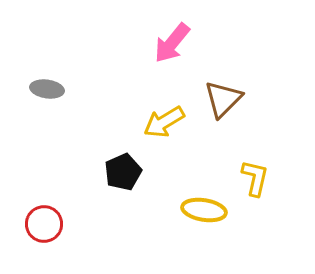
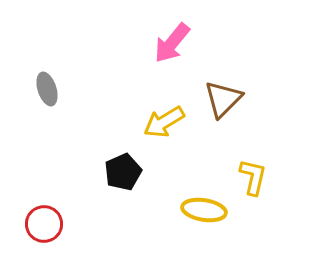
gray ellipse: rotated 64 degrees clockwise
yellow L-shape: moved 2 px left, 1 px up
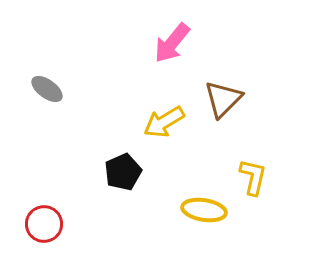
gray ellipse: rotated 36 degrees counterclockwise
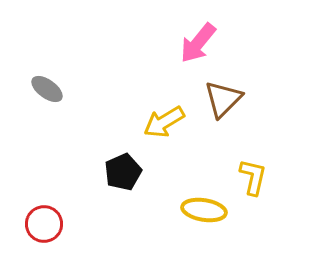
pink arrow: moved 26 px right
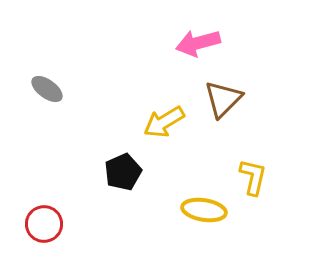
pink arrow: rotated 36 degrees clockwise
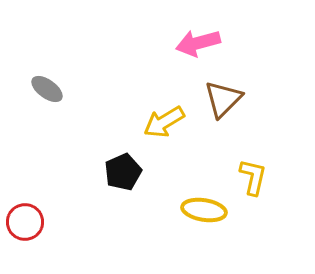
red circle: moved 19 px left, 2 px up
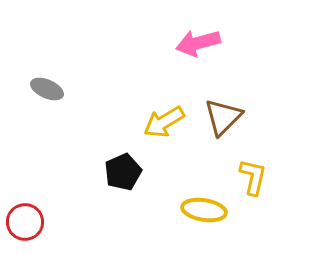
gray ellipse: rotated 12 degrees counterclockwise
brown triangle: moved 18 px down
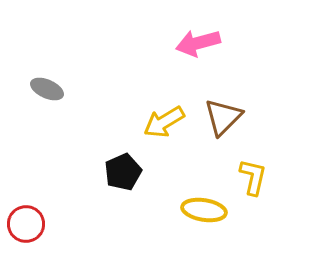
red circle: moved 1 px right, 2 px down
